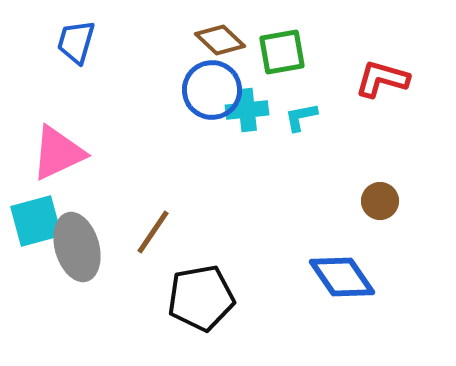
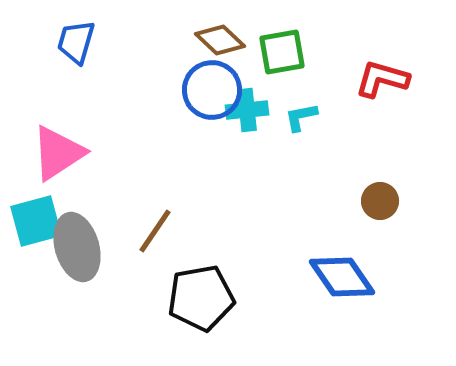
pink triangle: rotated 8 degrees counterclockwise
brown line: moved 2 px right, 1 px up
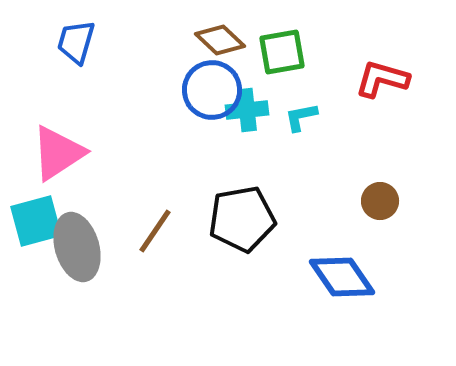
black pentagon: moved 41 px right, 79 px up
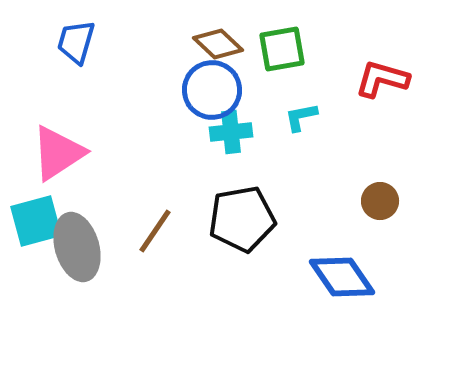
brown diamond: moved 2 px left, 4 px down
green square: moved 3 px up
cyan cross: moved 16 px left, 22 px down
